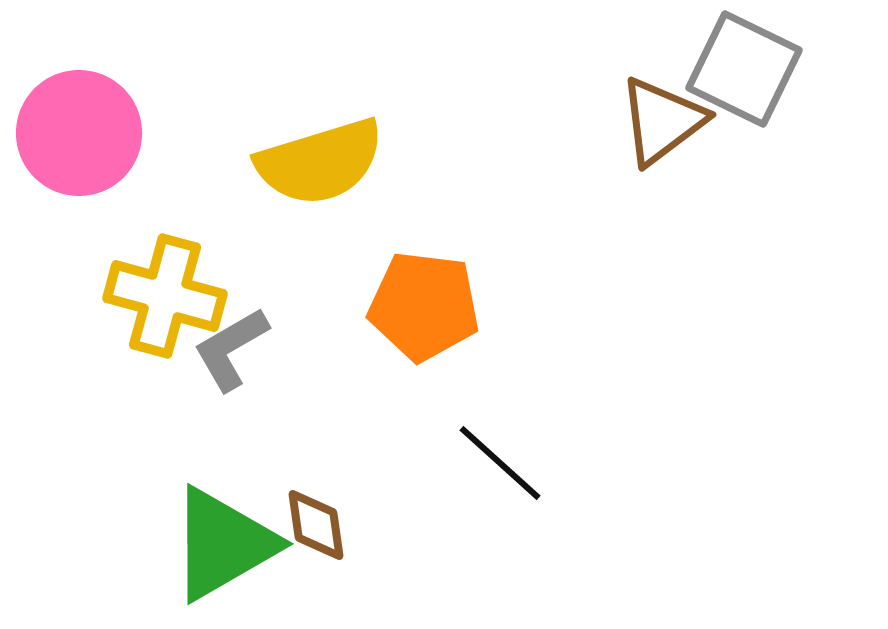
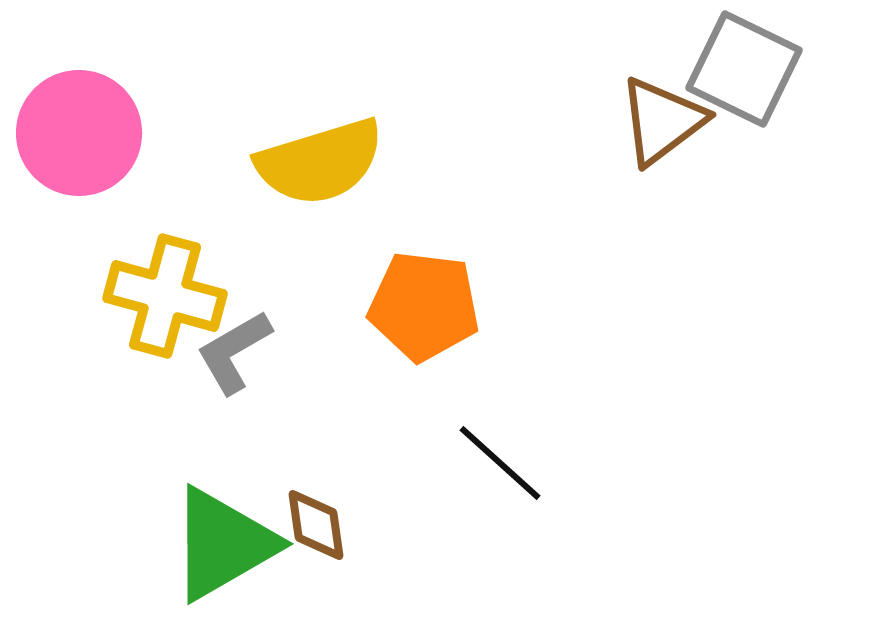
gray L-shape: moved 3 px right, 3 px down
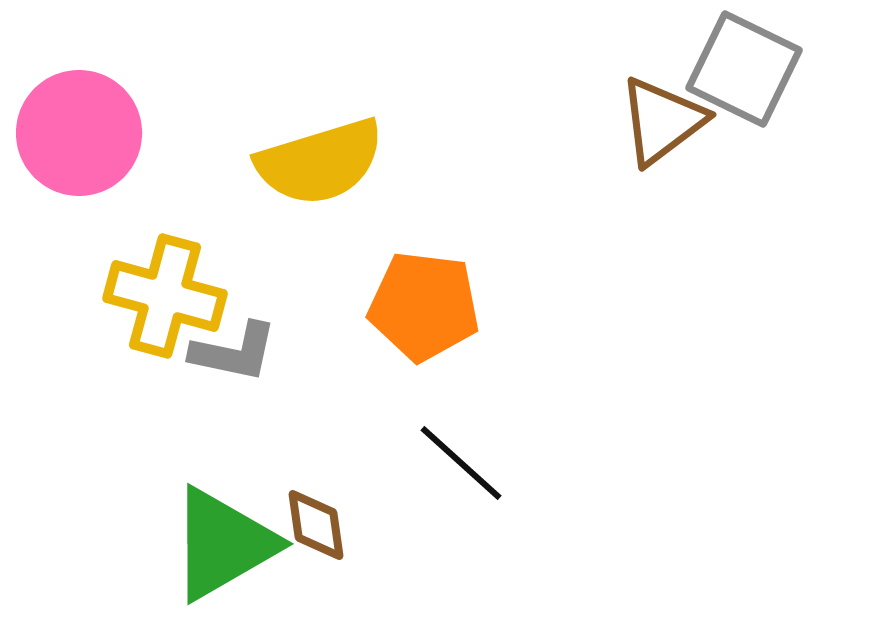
gray L-shape: rotated 138 degrees counterclockwise
black line: moved 39 px left
